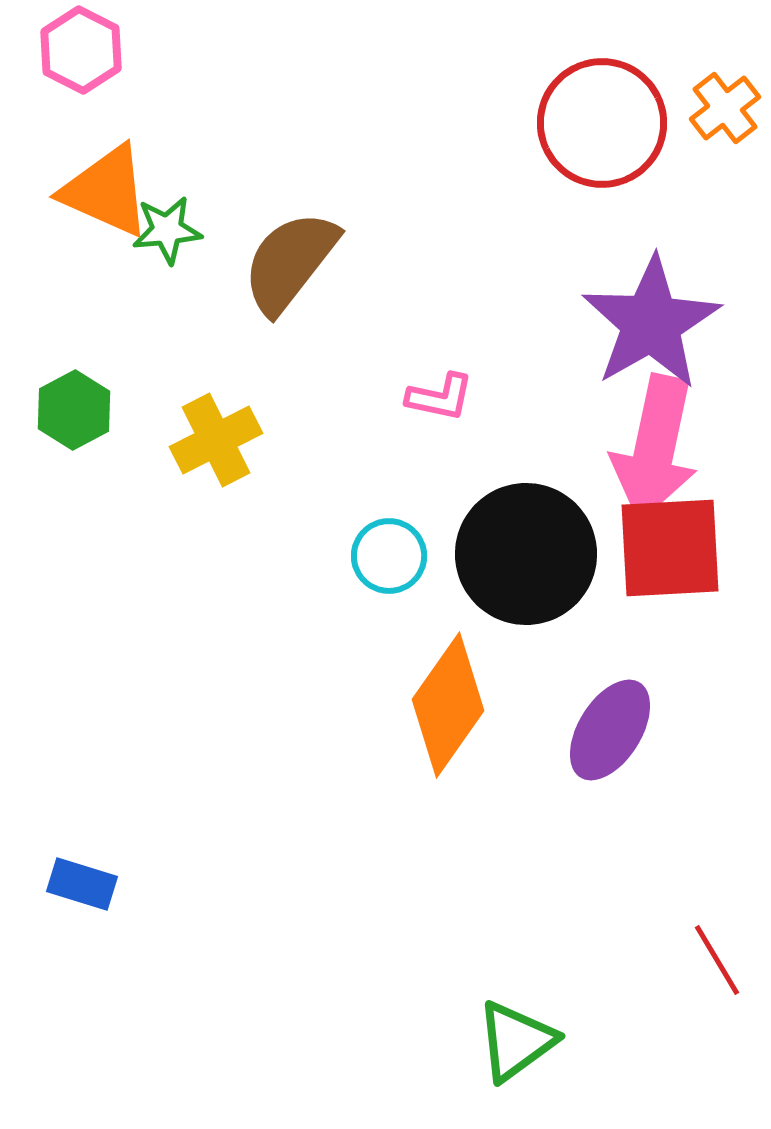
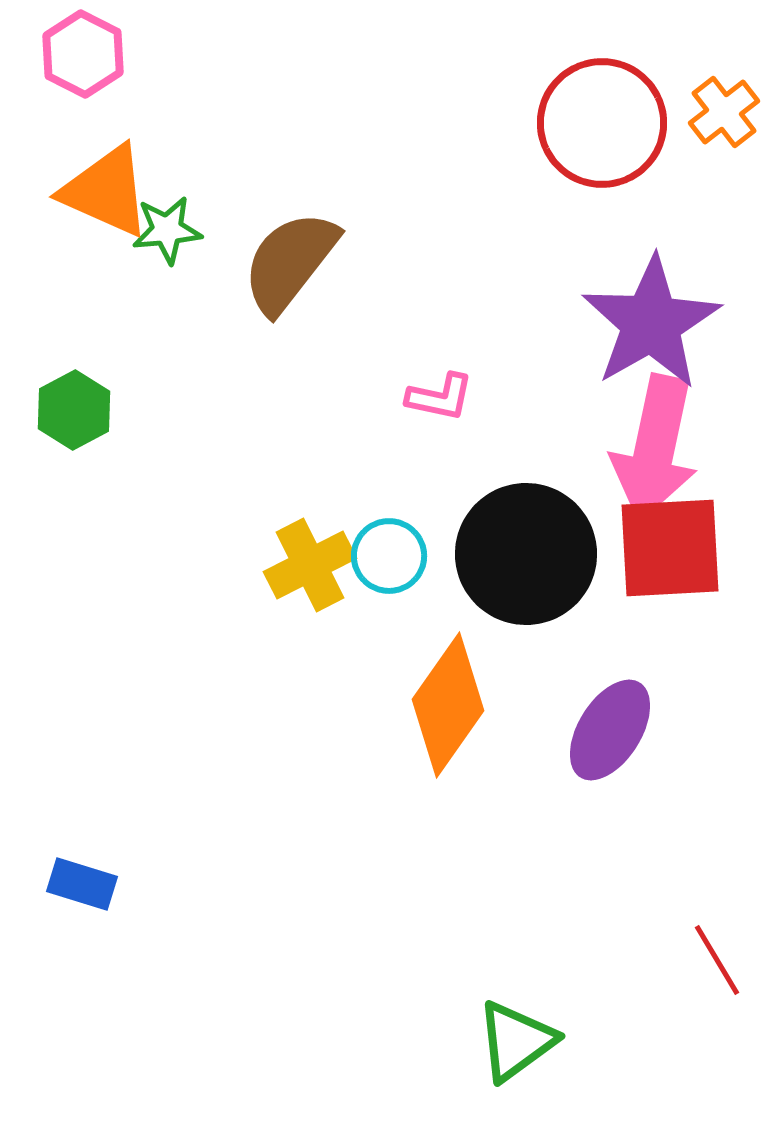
pink hexagon: moved 2 px right, 4 px down
orange cross: moved 1 px left, 4 px down
yellow cross: moved 94 px right, 125 px down
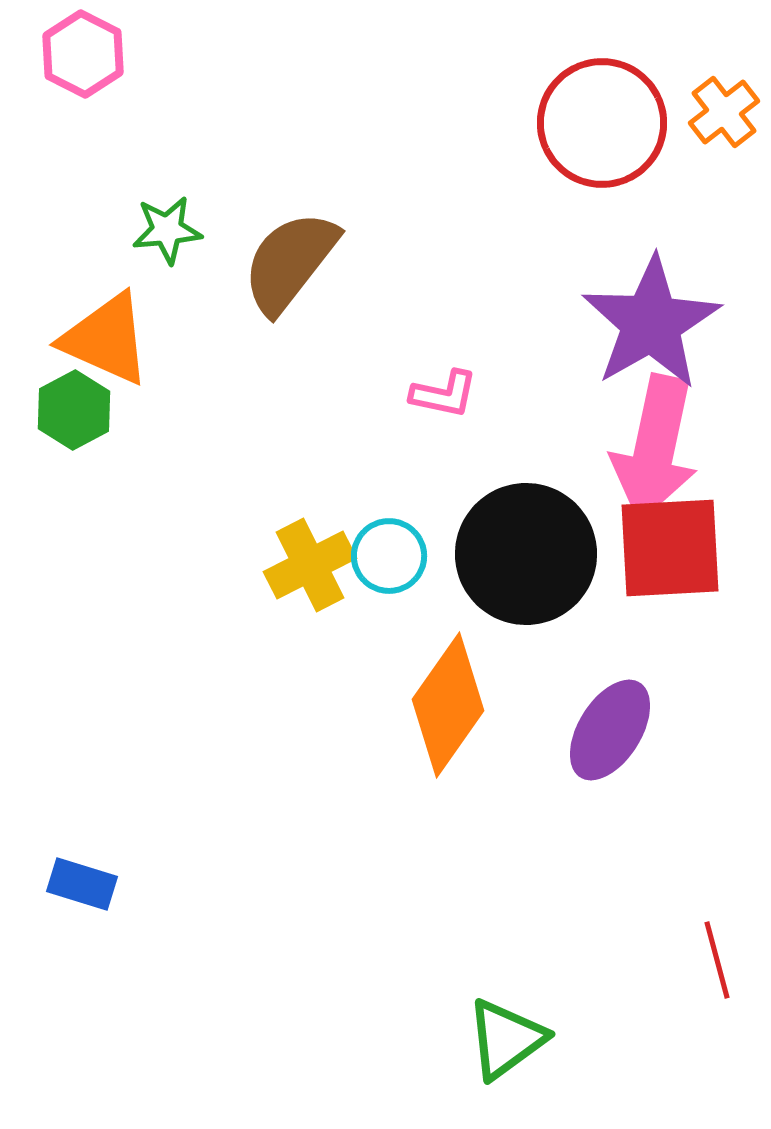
orange triangle: moved 148 px down
pink L-shape: moved 4 px right, 3 px up
red line: rotated 16 degrees clockwise
green triangle: moved 10 px left, 2 px up
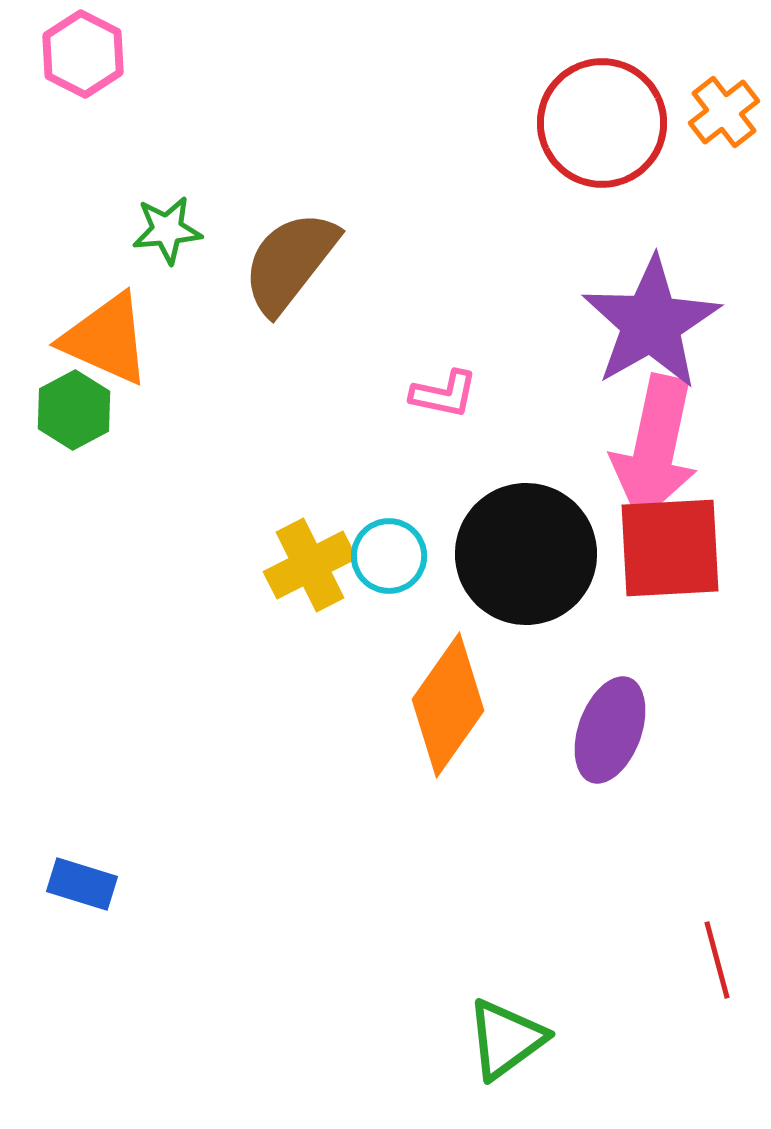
purple ellipse: rotated 12 degrees counterclockwise
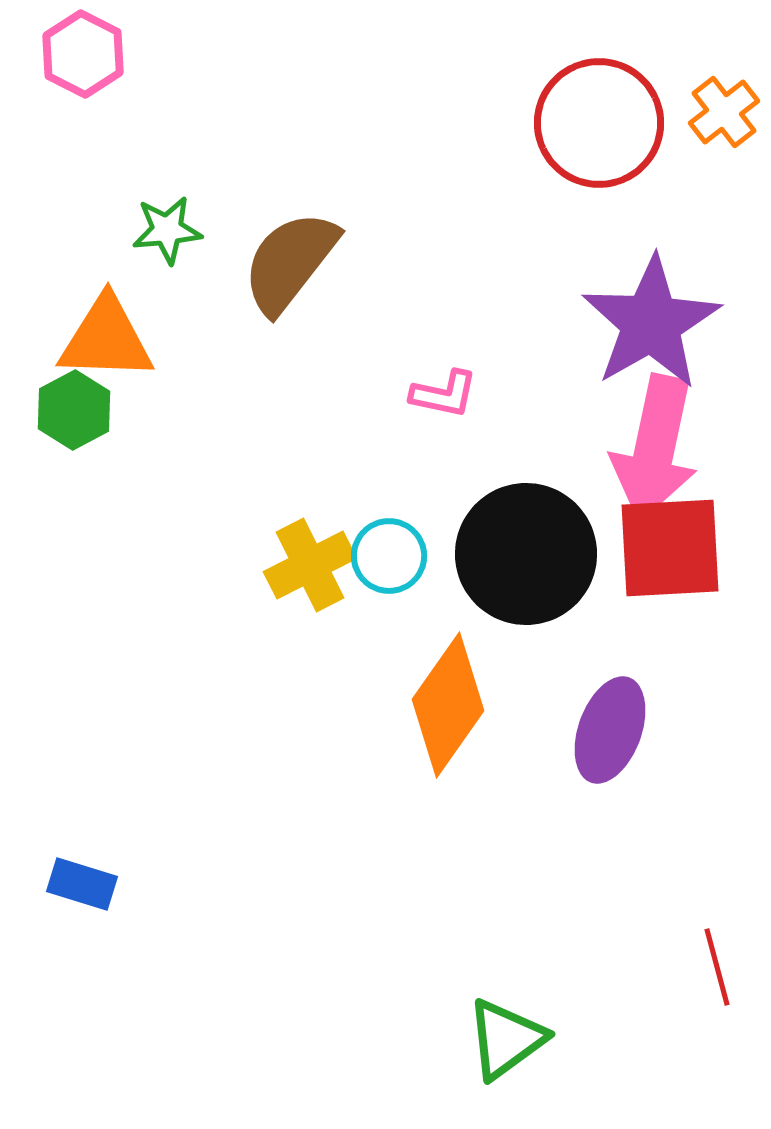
red circle: moved 3 px left
orange triangle: rotated 22 degrees counterclockwise
red line: moved 7 px down
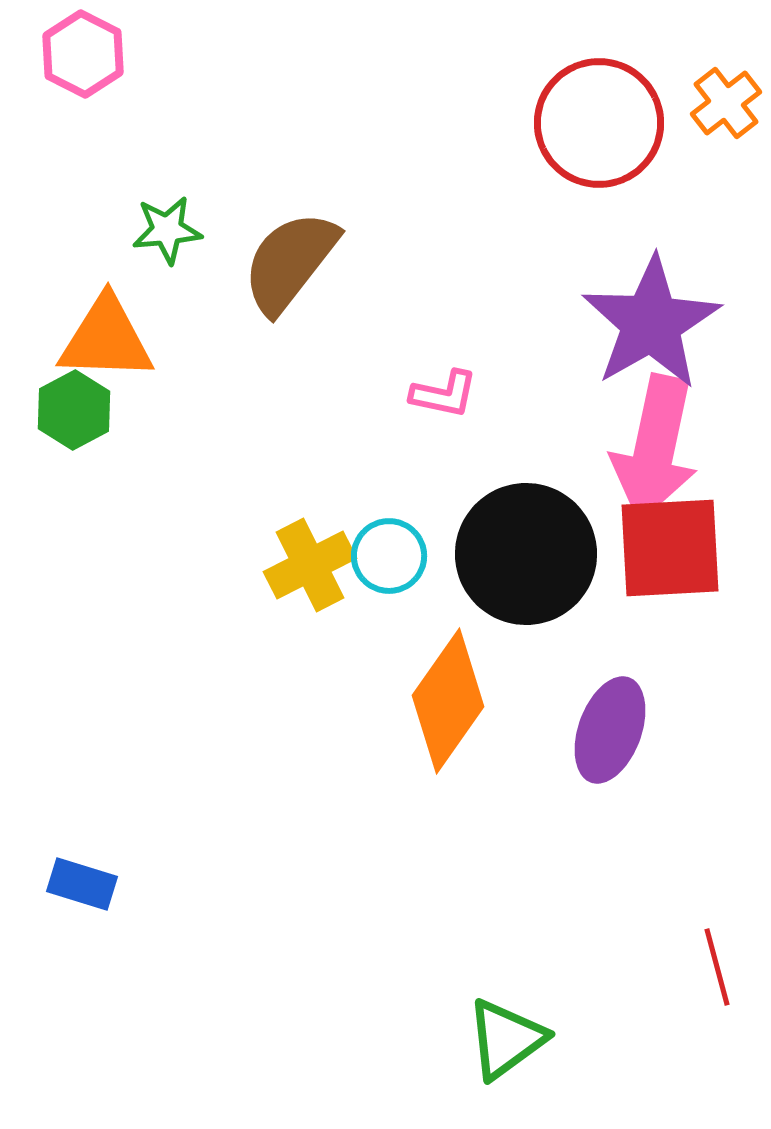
orange cross: moved 2 px right, 9 px up
orange diamond: moved 4 px up
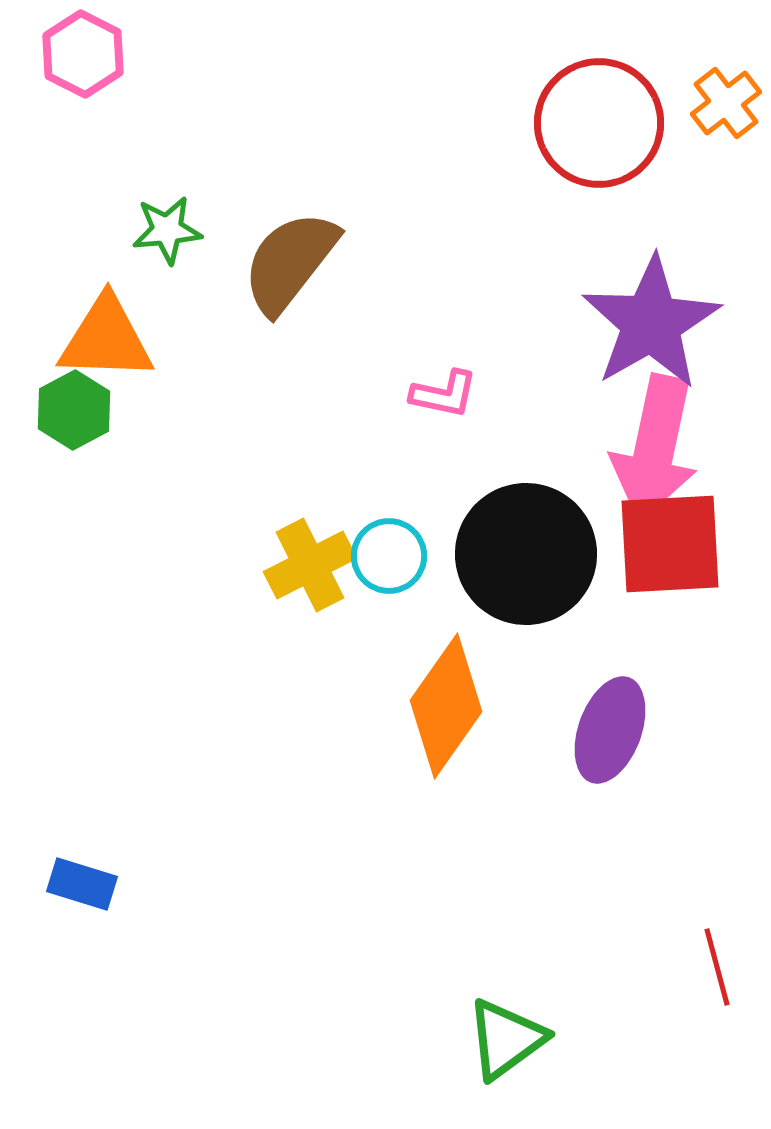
red square: moved 4 px up
orange diamond: moved 2 px left, 5 px down
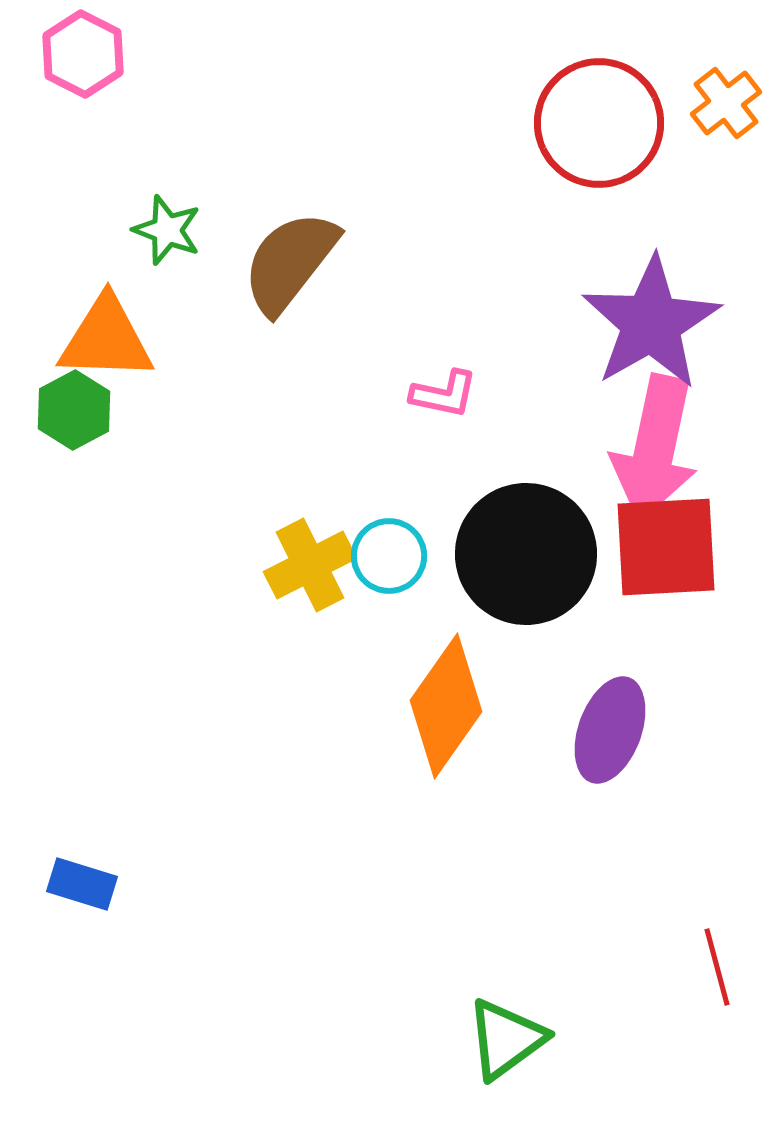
green star: rotated 26 degrees clockwise
red square: moved 4 px left, 3 px down
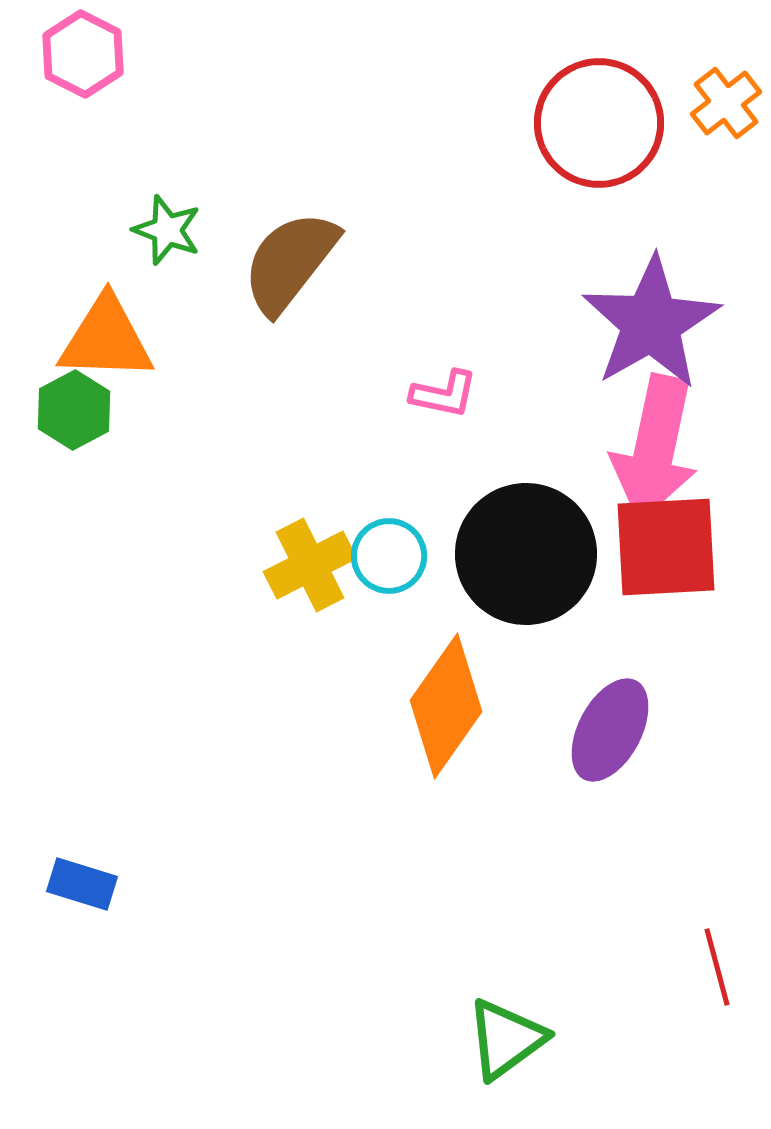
purple ellipse: rotated 8 degrees clockwise
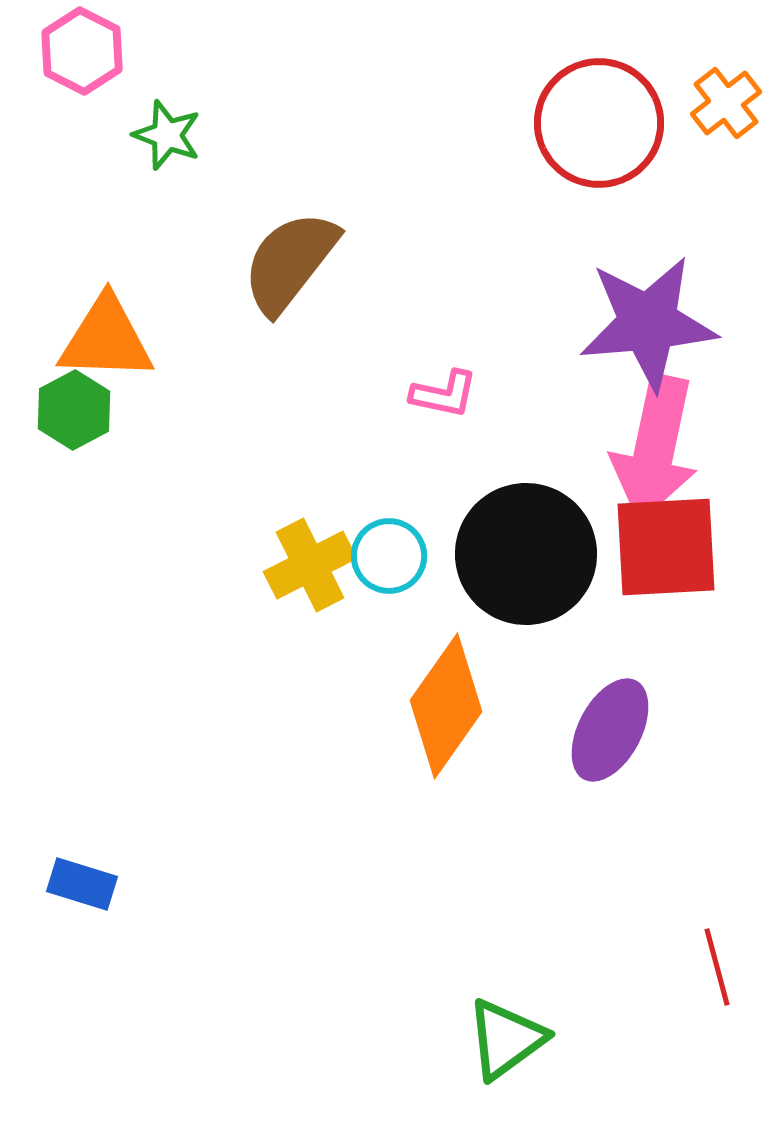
pink hexagon: moved 1 px left, 3 px up
green star: moved 95 px up
purple star: moved 3 px left; rotated 25 degrees clockwise
